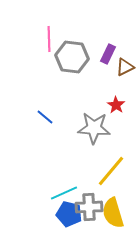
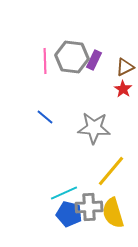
pink line: moved 4 px left, 22 px down
purple rectangle: moved 14 px left, 6 px down
red star: moved 7 px right, 16 px up
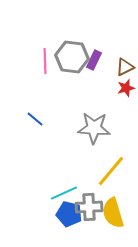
red star: moved 3 px right, 1 px up; rotated 24 degrees clockwise
blue line: moved 10 px left, 2 px down
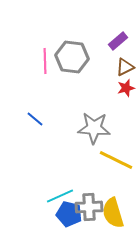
purple rectangle: moved 24 px right, 19 px up; rotated 24 degrees clockwise
yellow line: moved 5 px right, 11 px up; rotated 76 degrees clockwise
cyan line: moved 4 px left, 3 px down
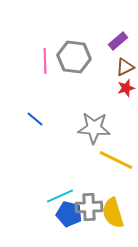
gray hexagon: moved 2 px right
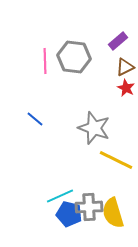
red star: rotated 30 degrees counterclockwise
gray star: rotated 16 degrees clockwise
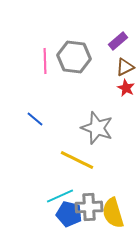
gray star: moved 3 px right
yellow line: moved 39 px left
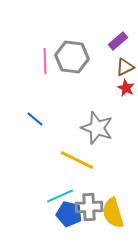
gray hexagon: moved 2 px left
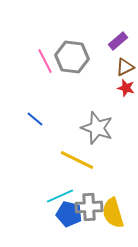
pink line: rotated 25 degrees counterclockwise
red star: rotated 12 degrees counterclockwise
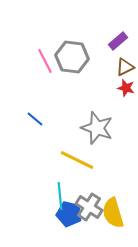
cyan line: rotated 72 degrees counterclockwise
gray cross: rotated 36 degrees clockwise
